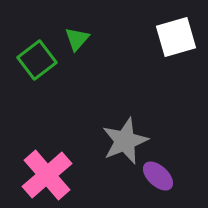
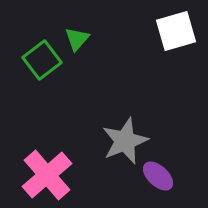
white square: moved 6 px up
green square: moved 5 px right
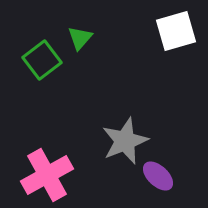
green triangle: moved 3 px right, 1 px up
pink cross: rotated 12 degrees clockwise
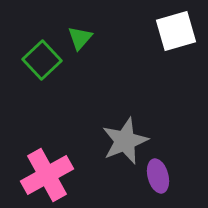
green square: rotated 6 degrees counterclockwise
purple ellipse: rotated 32 degrees clockwise
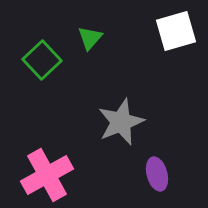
green triangle: moved 10 px right
gray star: moved 4 px left, 19 px up
purple ellipse: moved 1 px left, 2 px up
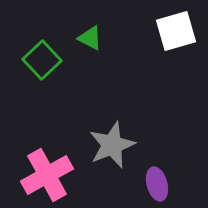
green triangle: rotated 44 degrees counterclockwise
gray star: moved 9 px left, 23 px down
purple ellipse: moved 10 px down
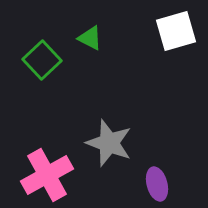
gray star: moved 3 px left, 2 px up; rotated 30 degrees counterclockwise
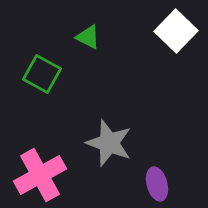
white square: rotated 30 degrees counterclockwise
green triangle: moved 2 px left, 1 px up
green square: moved 14 px down; rotated 18 degrees counterclockwise
pink cross: moved 7 px left
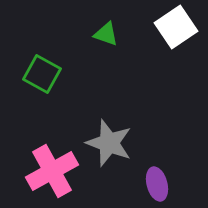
white square: moved 4 px up; rotated 12 degrees clockwise
green triangle: moved 18 px right, 3 px up; rotated 8 degrees counterclockwise
pink cross: moved 12 px right, 4 px up
